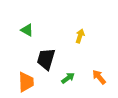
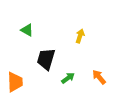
orange trapezoid: moved 11 px left
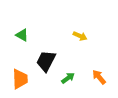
green triangle: moved 5 px left, 5 px down
yellow arrow: rotated 96 degrees clockwise
black trapezoid: moved 2 px down; rotated 10 degrees clockwise
orange trapezoid: moved 5 px right, 3 px up
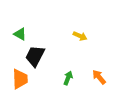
green triangle: moved 2 px left, 1 px up
black trapezoid: moved 11 px left, 5 px up
green arrow: rotated 32 degrees counterclockwise
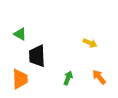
yellow arrow: moved 10 px right, 7 px down
black trapezoid: moved 2 px right; rotated 30 degrees counterclockwise
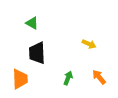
green triangle: moved 12 px right, 11 px up
yellow arrow: moved 1 px left, 1 px down
black trapezoid: moved 3 px up
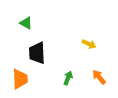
green triangle: moved 6 px left
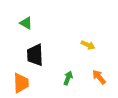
yellow arrow: moved 1 px left, 1 px down
black trapezoid: moved 2 px left, 2 px down
orange trapezoid: moved 1 px right, 4 px down
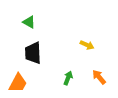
green triangle: moved 3 px right, 1 px up
yellow arrow: moved 1 px left
black trapezoid: moved 2 px left, 2 px up
orange trapezoid: moved 3 px left; rotated 30 degrees clockwise
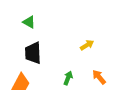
yellow arrow: rotated 56 degrees counterclockwise
orange trapezoid: moved 3 px right
